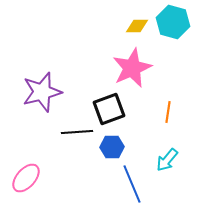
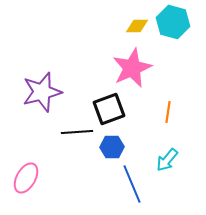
pink ellipse: rotated 12 degrees counterclockwise
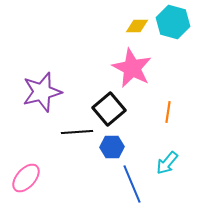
pink star: rotated 21 degrees counterclockwise
black square: rotated 20 degrees counterclockwise
cyan arrow: moved 3 px down
pink ellipse: rotated 12 degrees clockwise
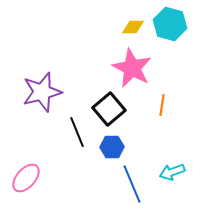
cyan hexagon: moved 3 px left, 2 px down
yellow diamond: moved 4 px left, 1 px down
orange line: moved 6 px left, 7 px up
black line: rotated 72 degrees clockwise
cyan arrow: moved 5 px right, 9 px down; rotated 30 degrees clockwise
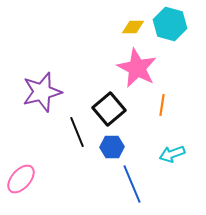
pink star: moved 5 px right
cyan arrow: moved 18 px up
pink ellipse: moved 5 px left, 1 px down
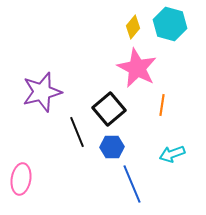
yellow diamond: rotated 50 degrees counterclockwise
pink ellipse: rotated 32 degrees counterclockwise
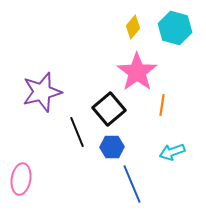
cyan hexagon: moved 5 px right, 4 px down
pink star: moved 4 px down; rotated 9 degrees clockwise
cyan arrow: moved 2 px up
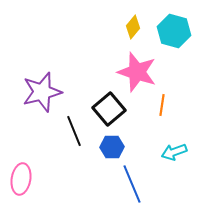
cyan hexagon: moved 1 px left, 3 px down
pink star: rotated 18 degrees counterclockwise
black line: moved 3 px left, 1 px up
cyan arrow: moved 2 px right
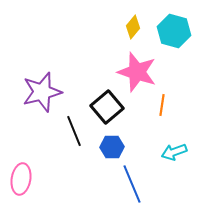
black square: moved 2 px left, 2 px up
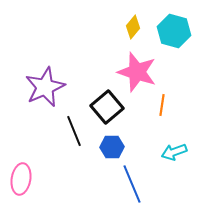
purple star: moved 3 px right, 5 px up; rotated 9 degrees counterclockwise
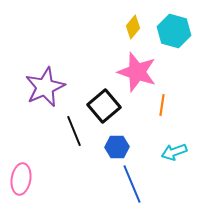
black square: moved 3 px left, 1 px up
blue hexagon: moved 5 px right
